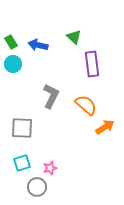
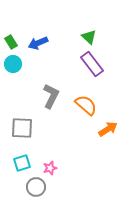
green triangle: moved 15 px right
blue arrow: moved 2 px up; rotated 36 degrees counterclockwise
purple rectangle: rotated 30 degrees counterclockwise
orange arrow: moved 3 px right, 2 px down
gray circle: moved 1 px left
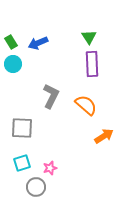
green triangle: rotated 14 degrees clockwise
purple rectangle: rotated 35 degrees clockwise
orange arrow: moved 4 px left, 7 px down
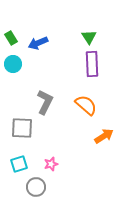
green rectangle: moved 4 px up
gray L-shape: moved 6 px left, 6 px down
cyan square: moved 3 px left, 1 px down
pink star: moved 1 px right, 4 px up
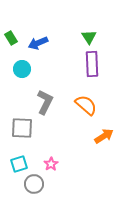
cyan circle: moved 9 px right, 5 px down
pink star: rotated 16 degrees counterclockwise
gray circle: moved 2 px left, 3 px up
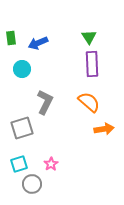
green rectangle: rotated 24 degrees clockwise
orange semicircle: moved 3 px right, 3 px up
gray square: rotated 20 degrees counterclockwise
orange arrow: moved 7 px up; rotated 24 degrees clockwise
gray circle: moved 2 px left
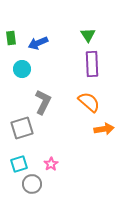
green triangle: moved 1 px left, 2 px up
gray L-shape: moved 2 px left
